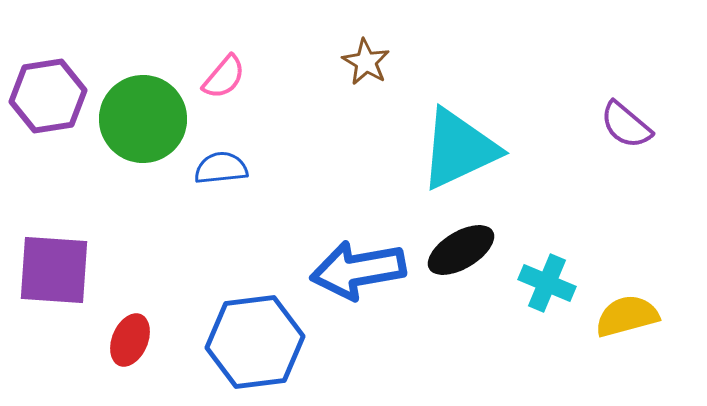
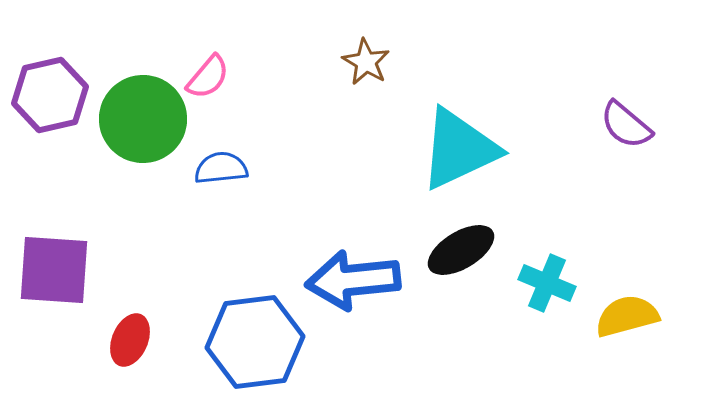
pink semicircle: moved 16 px left
purple hexagon: moved 2 px right, 1 px up; rotated 4 degrees counterclockwise
blue arrow: moved 5 px left, 10 px down; rotated 4 degrees clockwise
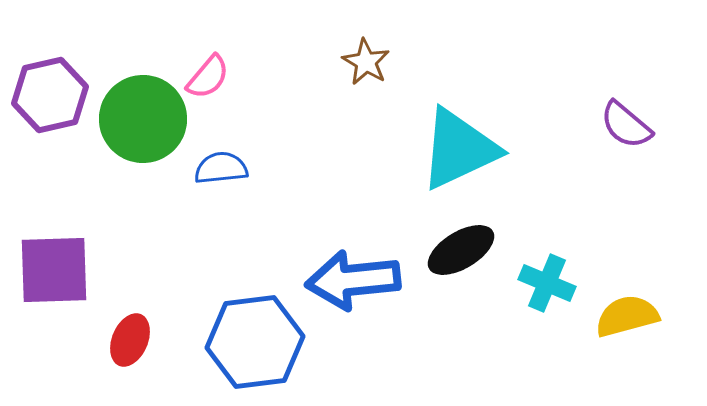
purple square: rotated 6 degrees counterclockwise
